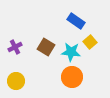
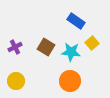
yellow square: moved 2 px right, 1 px down
orange circle: moved 2 px left, 4 px down
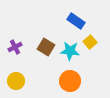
yellow square: moved 2 px left, 1 px up
cyan star: moved 1 px left, 1 px up
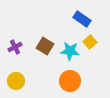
blue rectangle: moved 6 px right, 2 px up
brown square: moved 1 px left, 1 px up
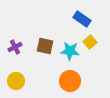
brown square: rotated 18 degrees counterclockwise
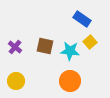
purple cross: rotated 24 degrees counterclockwise
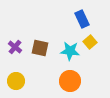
blue rectangle: rotated 30 degrees clockwise
brown square: moved 5 px left, 2 px down
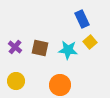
cyan star: moved 2 px left, 1 px up
orange circle: moved 10 px left, 4 px down
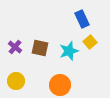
cyan star: moved 1 px right, 1 px down; rotated 24 degrees counterclockwise
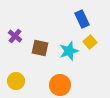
purple cross: moved 11 px up
